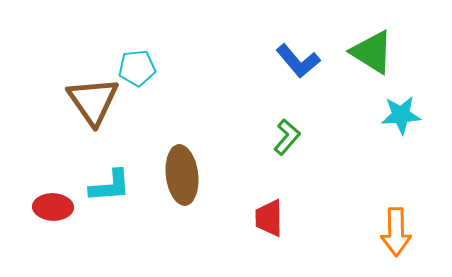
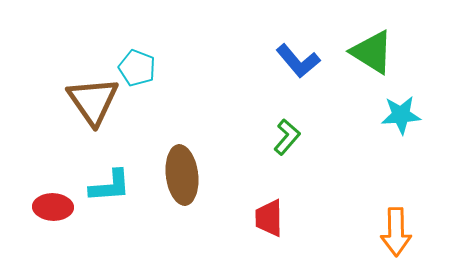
cyan pentagon: rotated 27 degrees clockwise
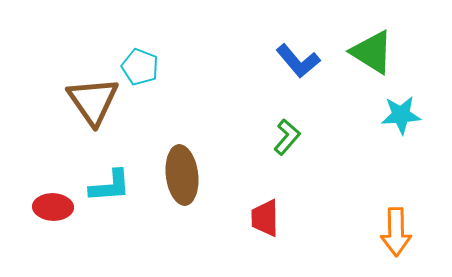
cyan pentagon: moved 3 px right, 1 px up
red trapezoid: moved 4 px left
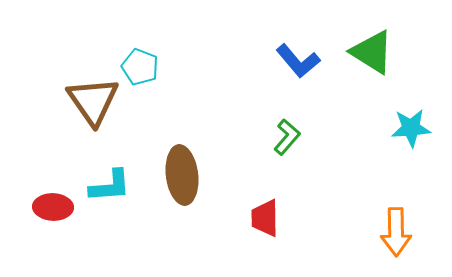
cyan star: moved 10 px right, 13 px down
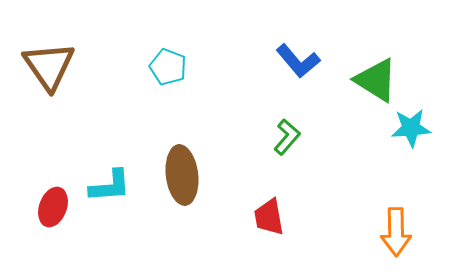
green triangle: moved 4 px right, 28 px down
cyan pentagon: moved 28 px right
brown triangle: moved 44 px left, 35 px up
red ellipse: rotated 72 degrees counterclockwise
red trapezoid: moved 4 px right, 1 px up; rotated 9 degrees counterclockwise
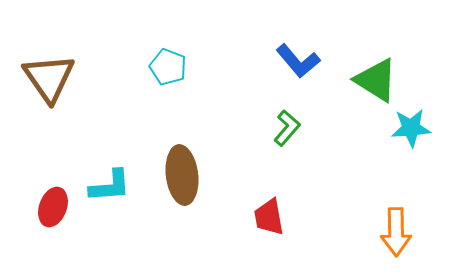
brown triangle: moved 12 px down
green L-shape: moved 9 px up
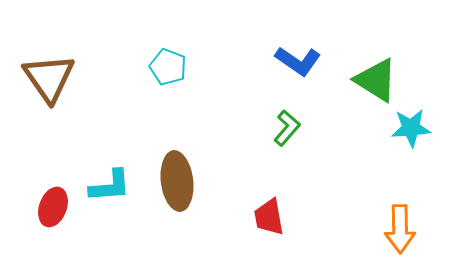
blue L-shape: rotated 15 degrees counterclockwise
brown ellipse: moved 5 px left, 6 px down
orange arrow: moved 4 px right, 3 px up
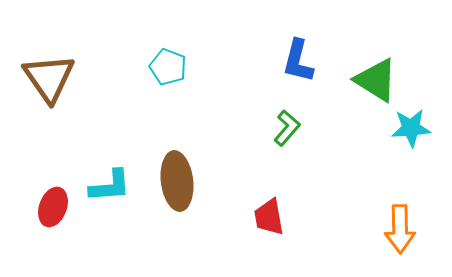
blue L-shape: rotated 69 degrees clockwise
